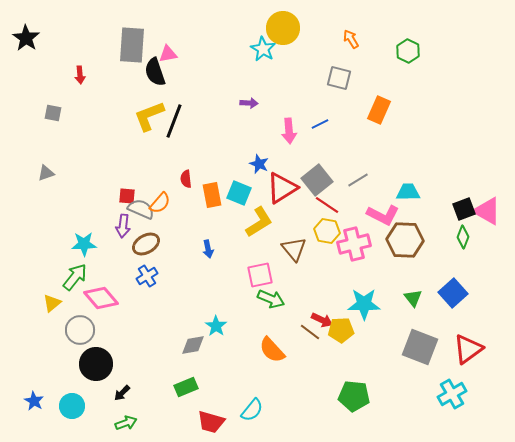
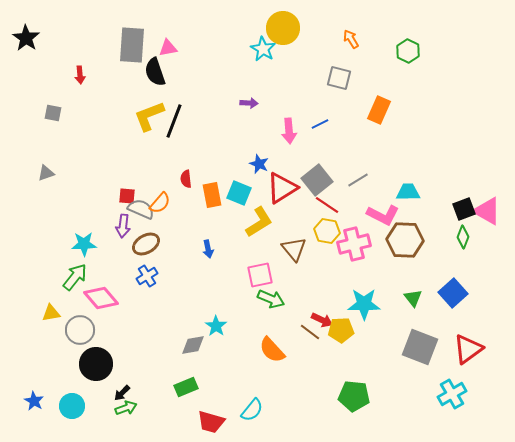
pink triangle at (168, 54): moved 6 px up
yellow triangle at (52, 303): moved 1 px left, 10 px down; rotated 30 degrees clockwise
green arrow at (126, 423): moved 15 px up
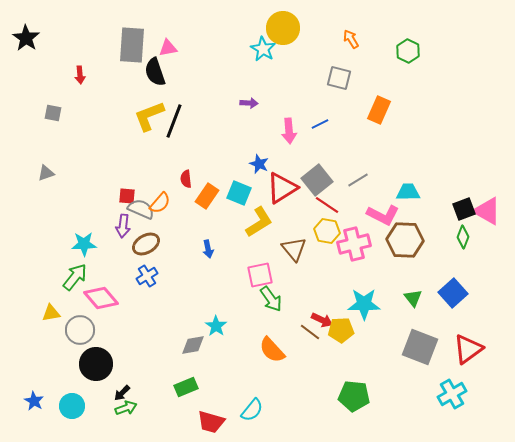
orange rectangle at (212, 195): moved 5 px left, 1 px down; rotated 45 degrees clockwise
green arrow at (271, 299): rotated 32 degrees clockwise
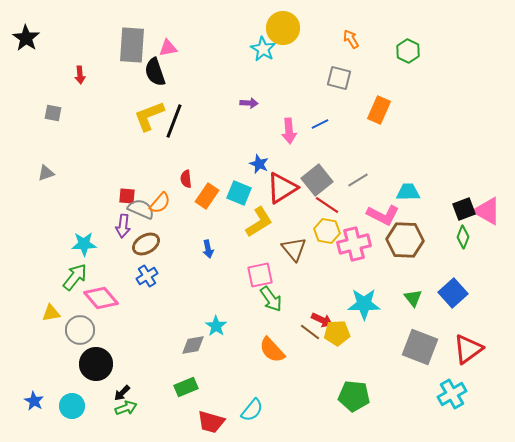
yellow pentagon at (341, 330): moved 4 px left, 3 px down
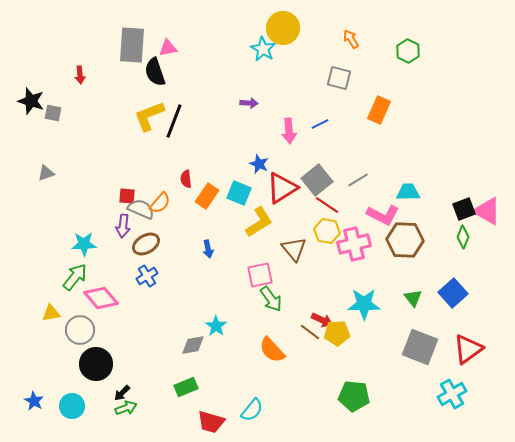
black star at (26, 38): moved 5 px right, 63 px down; rotated 16 degrees counterclockwise
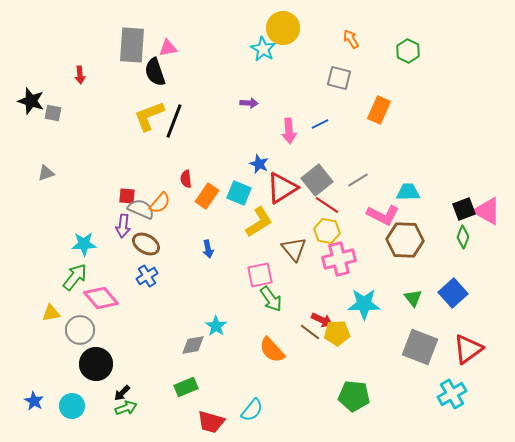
brown ellipse at (146, 244): rotated 60 degrees clockwise
pink cross at (354, 244): moved 15 px left, 15 px down
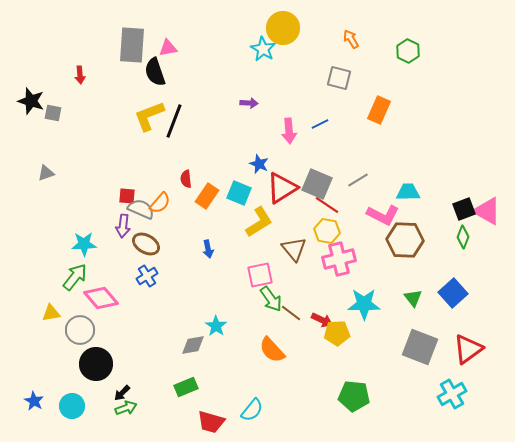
gray square at (317, 180): moved 4 px down; rotated 28 degrees counterclockwise
brown line at (310, 332): moved 19 px left, 19 px up
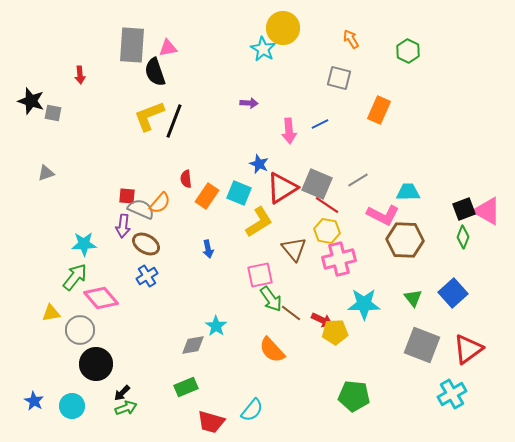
yellow pentagon at (337, 333): moved 2 px left, 1 px up
gray square at (420, 347): moved 2 px right, 2 px up
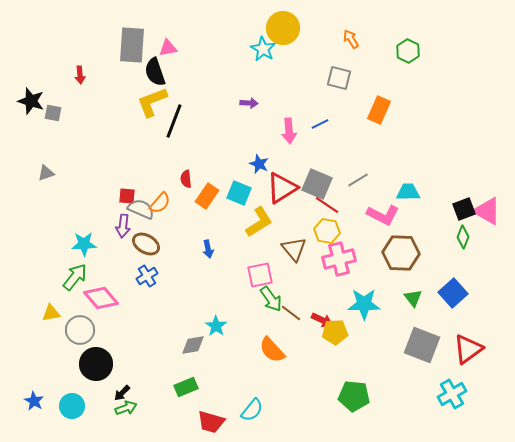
yellow L-shape at (149, 116): moved 3 px right, 14 px up
brown hexagon at (405, 240): moved 4 px left, 13 px down
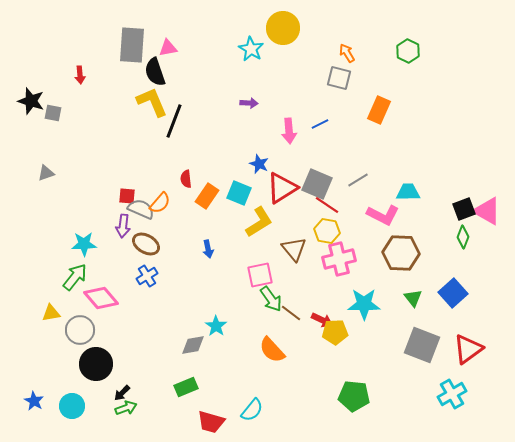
orange arrow at (351, 39): moved 4 px left, 14 px down
cyan star at (263, 49): moved 12 px left
yellow L-shape at (152, 102): rotated 88 degrees clockwise
